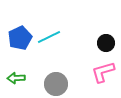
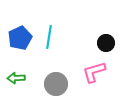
cyan line: rotated 55 degrees counterclockwise
pink L-shape: moved 9 px left
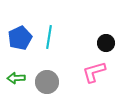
gray circle: moved 9 px left, 2 px up
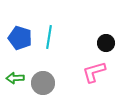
blue pentagon: rotated 30 degrees counterclockwise
green arrow: moved 1 px left
gray circle: moved 4 px left, 1 px down
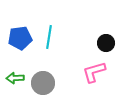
blue pentagon: rotated 25 degrees counterclockwise
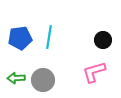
black circle: moved 3 px left, 3 px up
green arrow: moved 1 px right
gray circle: moved 3 px up
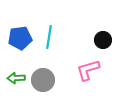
pink L-shape: moved 6 px left, 2 px up
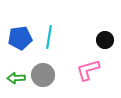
black circle: moved 2 px right
gray circle: moved 5 px up
